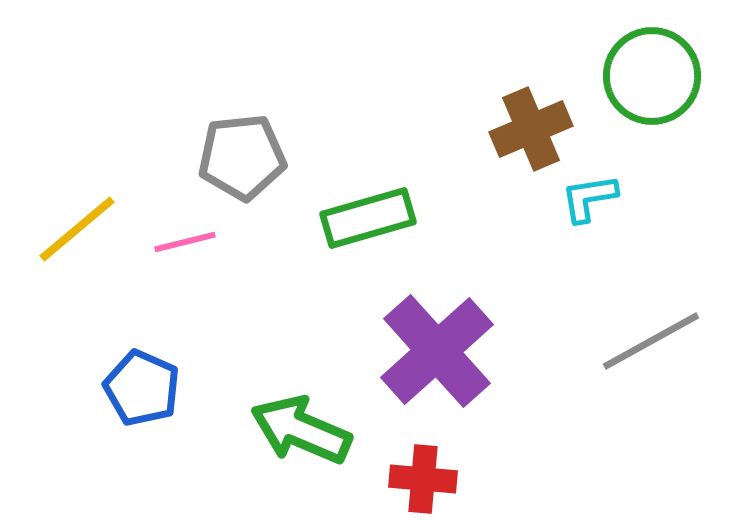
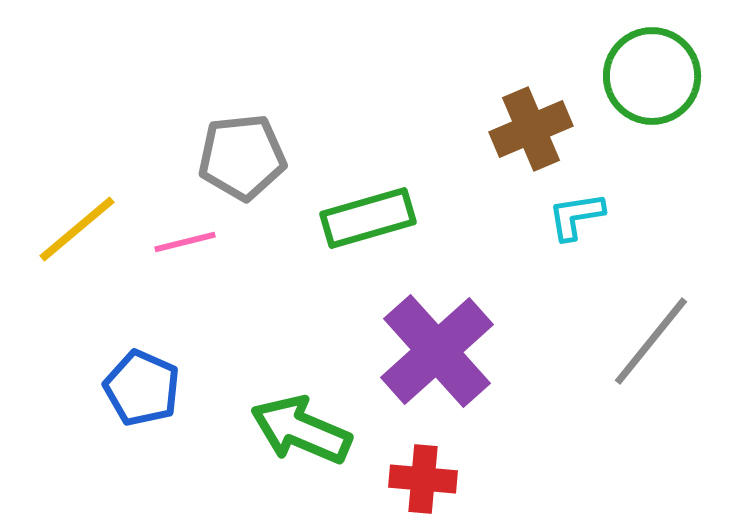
cyan L-shape: moved 13 px left, 18 px down
gray line: rotated 22 degrees counterclockwise
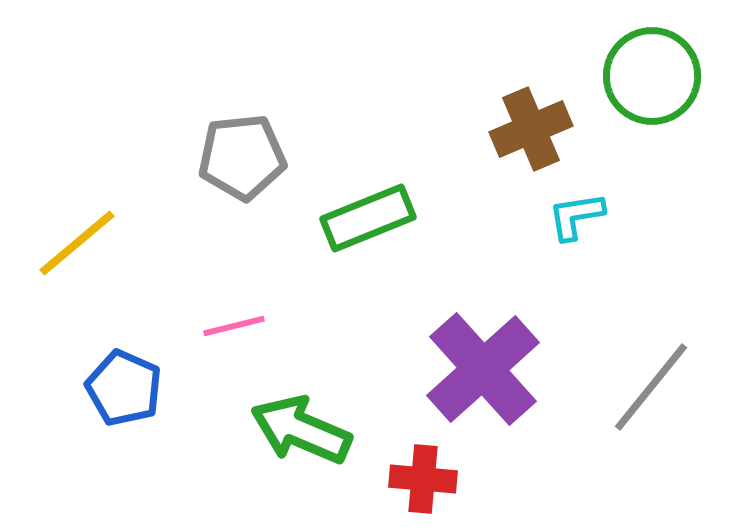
green rectangle: rotated 6 degrees counterclockwise
yellow line: moved 14 px down
pink line: moved 49 px right, 84 px down
gray line: moved 46 px down
purple cross: moved 46 px right, 18 px down
blue pentagon: moved 18 px left
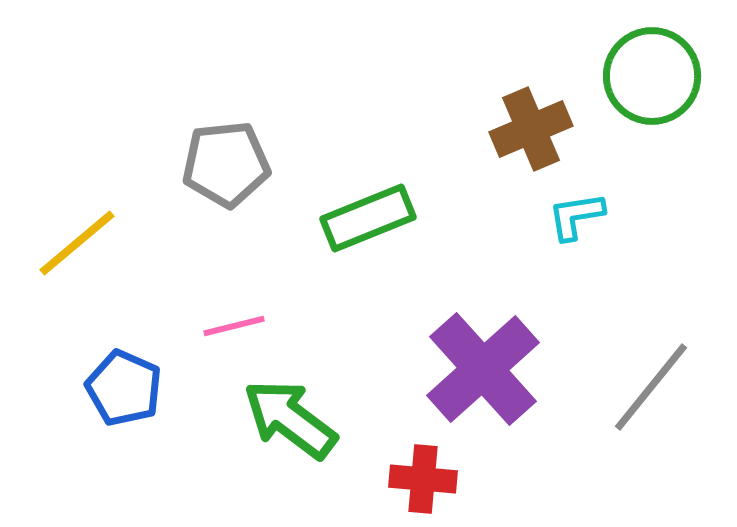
gray pentagon: moved 16 px left, 7 px down
green arrow: moved 11 px left, 11 px up; rotated 14 degrees clockwise
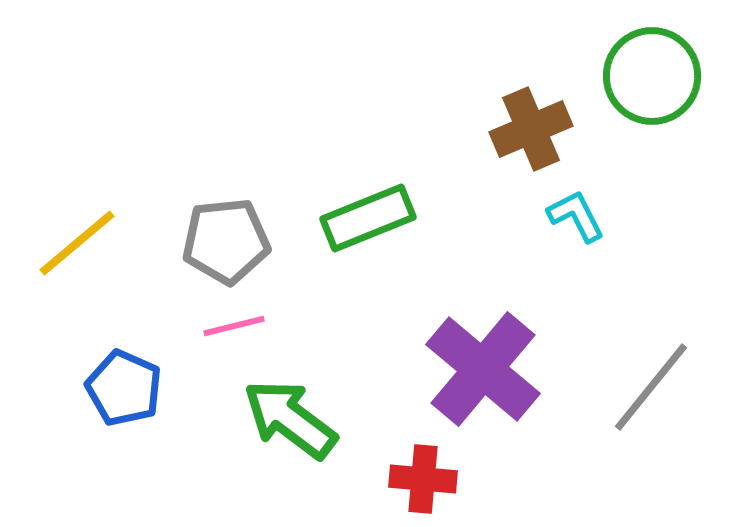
gray pentagon: moved 77 px down
cyan L-shape: rotated 72 degrees clockwise
purple cross: rotated 8 degrees counterclockwise
